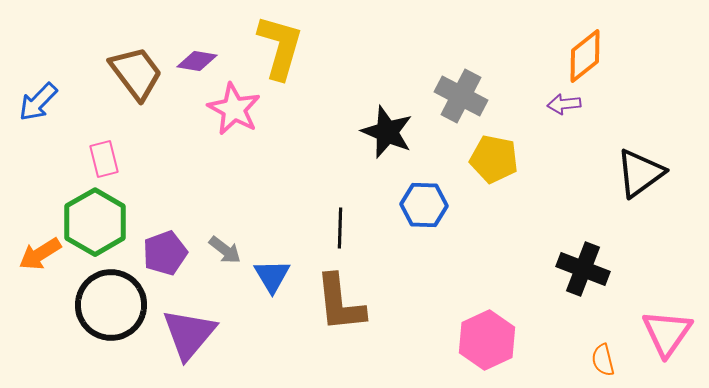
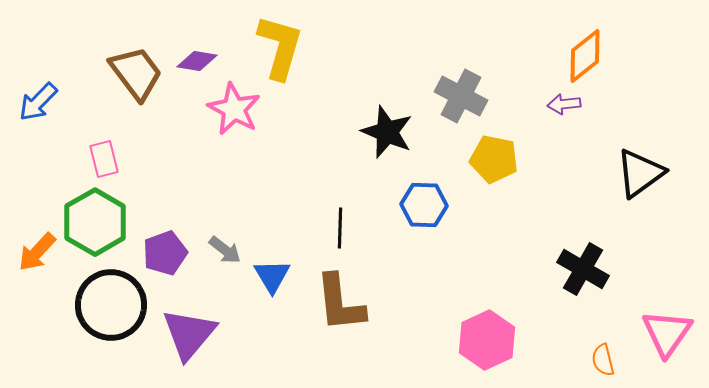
orange arrow: moved 3 px left, 2 px up; rotated 15 degrees counterclockwise
black cross: rotated 9 degrees clockwise
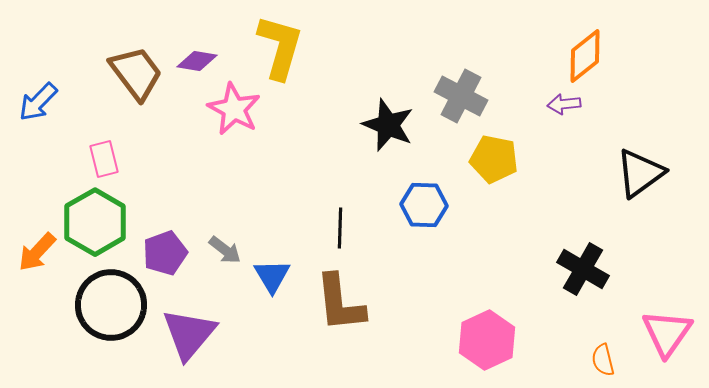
black star: moved 1 px right, 7 px up
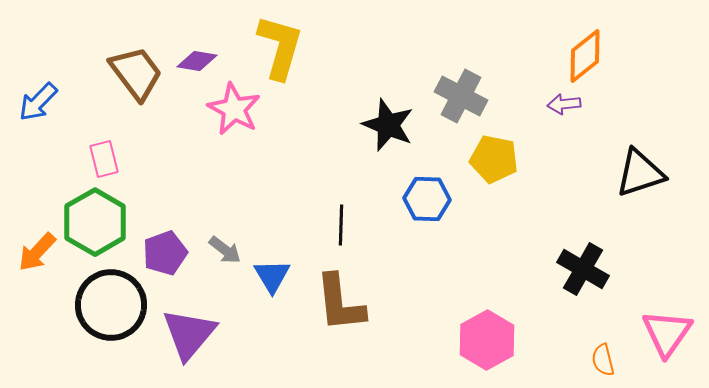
black triangle: rotated 18 degrees clockwise
blue hexagon: moved 3 px right, 6 px up
black line: moved 1 px right, 3 px up
pink hexagon: rotated 4 degrees counterclockwise
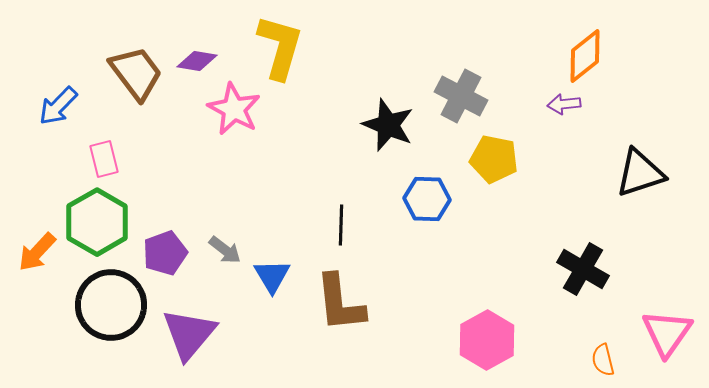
blue arrow: moved 20 px right, 4 px down
green hexagon: moved 2 px right
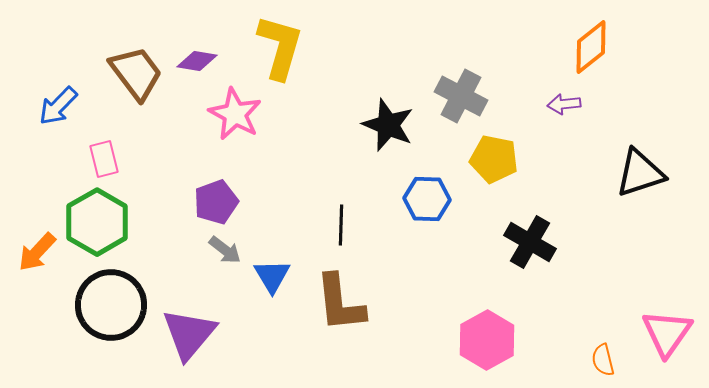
orange diamond: moved 6 px right, 9 px up
pink star: moved 1 px right, 5 px down
purple pentagon: moved 51 px right, 51 px up
black cross: moved 53 px left, 27 px up
